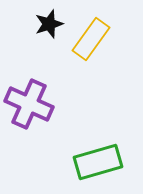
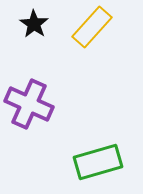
black star: moved 15 px left; rotated 20 degrees counterclockwise
yellow rectangle: moved 1 px right, 12 px up; rotated 6 degrees clockwise
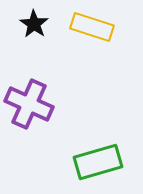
yellow rectangle: rotated 66 degrees clockwise
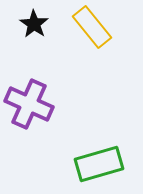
yellow rectangle: rotated 33 degrees clockwise
green rectangle: moved 1 px right, 2 px down
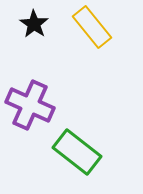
purple cross: moved 1 px right, 1 px down
green rectangle: moved 22 px left, 12 px up; rotated 54 degrees clockwise
